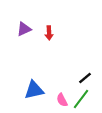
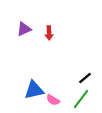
pink semicircle: moved 9 px left; rotated 32 degrees counterclockwise
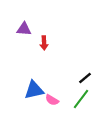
purple triangle: rotated 28 degrees clockwise
red arrow: moved 5 px left, 10 px down
pink semicircle: moved 1 px left
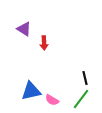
purple triangle: rotated 28 degrees clockwise
black line: rotated 64 degrees counterclockwise
blue triangle: moved 3 px left, 1 px down
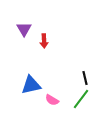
purple triangle: rotated 28 degrees clockwise
red arrow: moved 2 px up
blue triangle: moved 6 px up
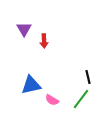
black line: moved 3 px right, 1 px up
